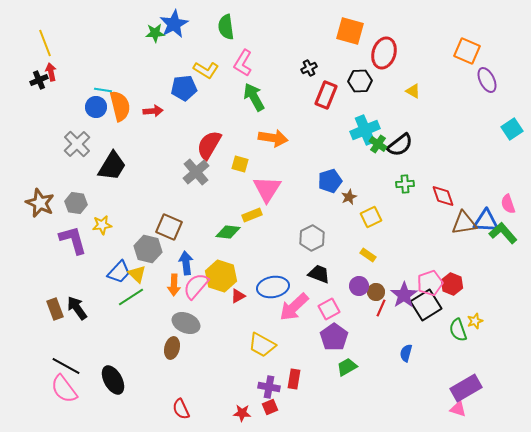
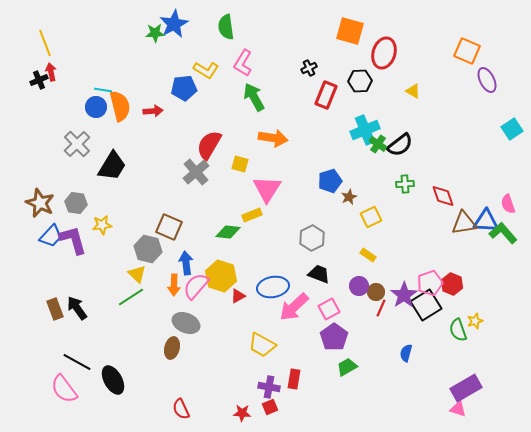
blue trapezoid at (119, 272): moved 68 px left, 36 px up
black line at (66, 366): moved 11 px right, 4 px up
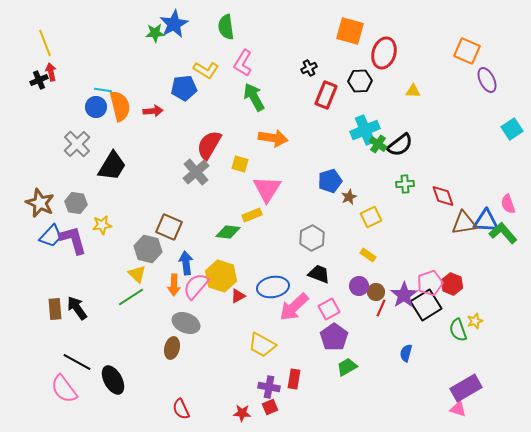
yellow triangle at (413, 91): rotated 28 degrees counterclockwise
brown rectangle at (55, 309): rotated 15 degrees clockwise
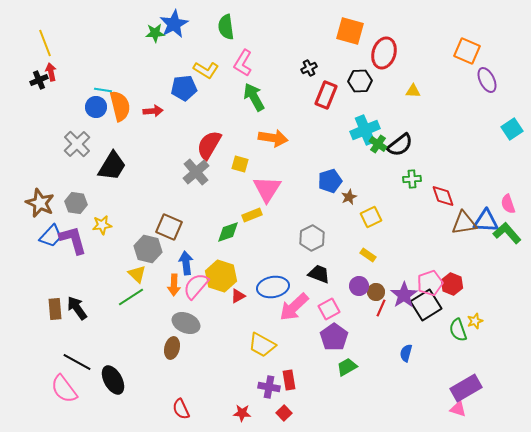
green cross at (405, 184): moved 7 px right, 5 px up
green diamond at (228, 232): rotated 25 degrees counterclockwise
green L-shape at (503, 233): moved 4 px right
red rectangle at (294, 379): moved 5 px left, 1 px down; rotated 18 degrees counterclockwise
red square at (270, 407): moved 14 px right, 6 px down; rotated 21 degrees counterclockwise
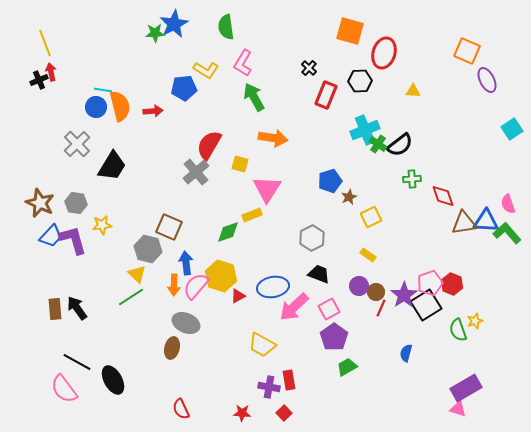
black cross at (309, 68): rotated 21 degrees counterclockwise
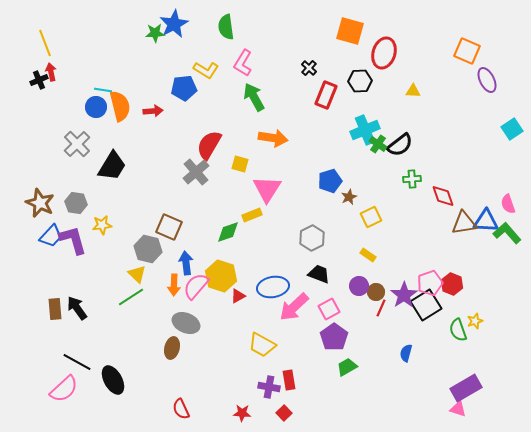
pink semicircle at (64, 389): rotated 96 degrees counterclockwise
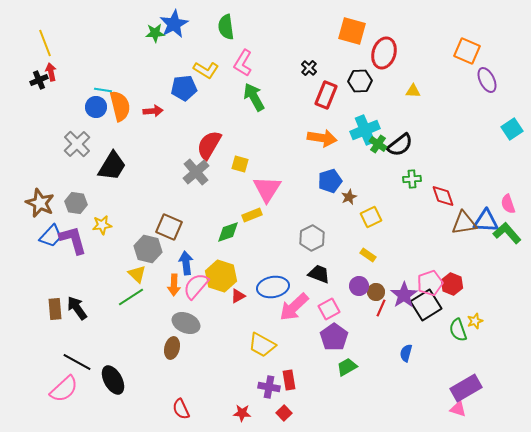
orange square at (350, 31): moved 2 px right
orange arrow at (273, 138): moved 49 px right
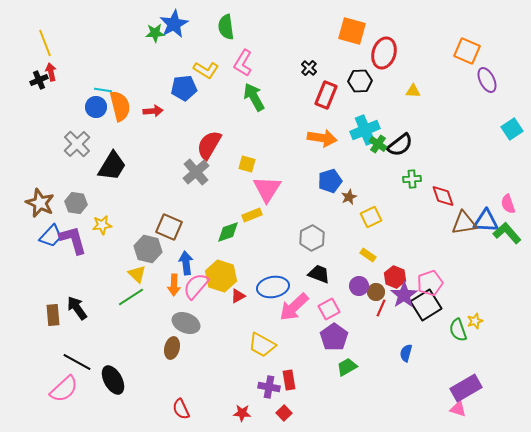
yellow square at (240, 164): moved 7 px right
red hexagon at (452, 284): moved 57 px left, 7 px up
brown rectangle at (55, 309): moved 2 px left, 6 px down
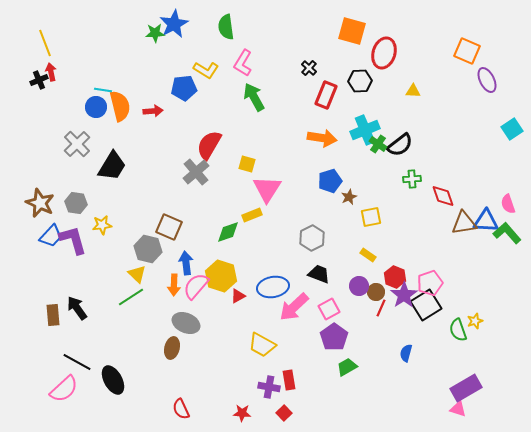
yellow square at (371, 217): rotated 15 degrees clockwise
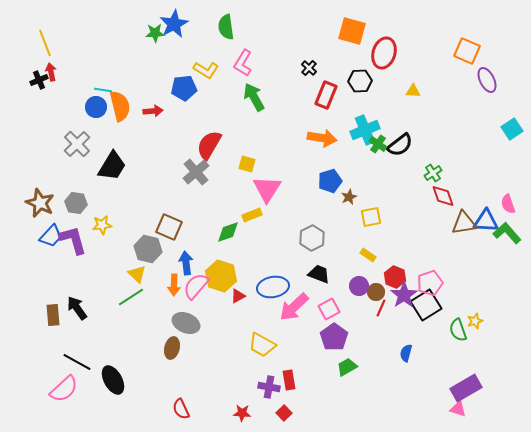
green cross at (412, 179): moved 21 px right, 6 px up; rotated 30 degrees counterclockwise
